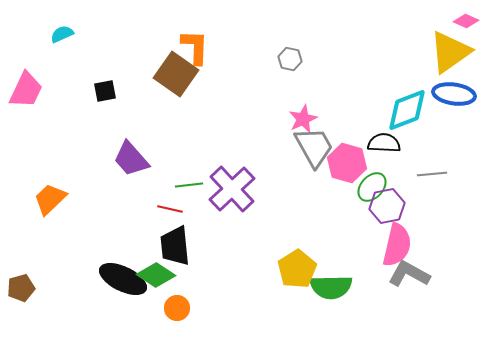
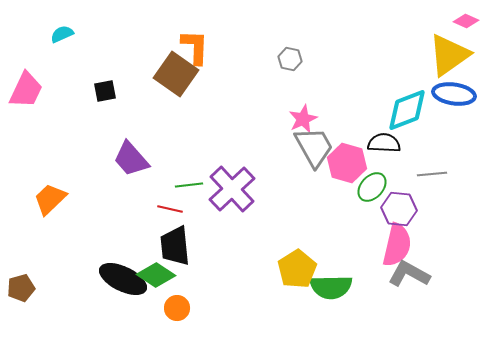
yellow triangle: moved 1 px left, 3 px down
purple hexagon: moved 12 px right, 3 px down; rotated 16 degrees clockwise
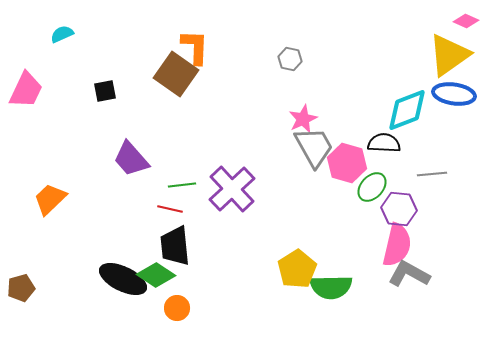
green line: moved 7 px left
